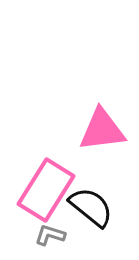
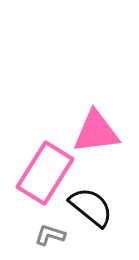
pink triangle: moved 6 px left, 2 px down
pink rectangle: moved 1 px left, 17 px up
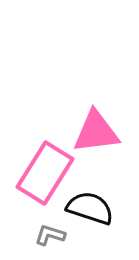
black semicircle: moved 1 px left, 1 px down; rotated 21 degrees counterclockwise
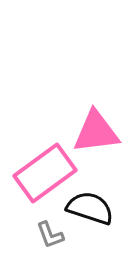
pink rectangle: rotated 22 degrees clockwise
gray L-shape: rotated 128 degrees counterclockwise
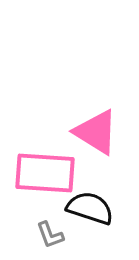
pink triangle: rotated 39 degrees clockwise
pink rectangle: rotated 40 degrees clockwise
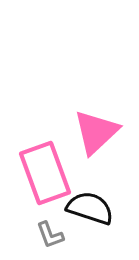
pink triangle: rotated 45 degrees clockwise
pink rectangle: rotated 66 degrees clockwise
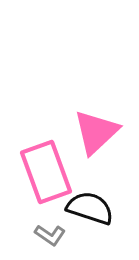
pink rectangle: moved 1 px right, 1 px up
gray L-shape: rotated 36 degrees counterclockwise
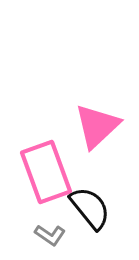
pink triangle: moved 1 px right, 6 px up
black semicircle: rotated 33 degrees clockwise
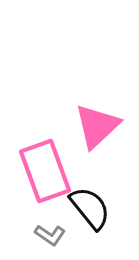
pink rectangle: moved 1 px left, 1 px up
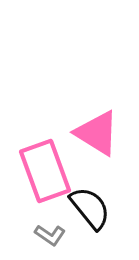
pink triangle: moved 7 px down; rotated 45 degrees counterclockwise
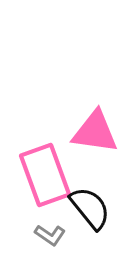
pink triangle: moved 2 px left, 1 px up; rotated 24 degrees counterclockwise
pink rectangle: moved 4 px down
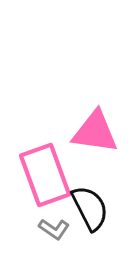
black semicircle: rotated 12 degrees clockwise
gray L-shape: moved 4 px right, 6 px up
